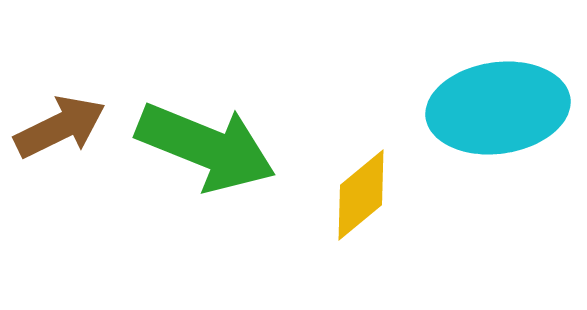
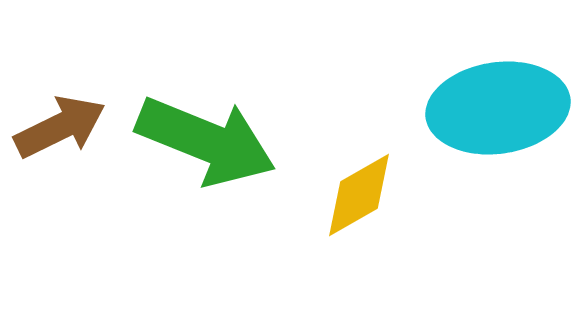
green arrow: moved 6 px up
yellow diamond: moved 2 px left; rotated 10 degrees clockwise
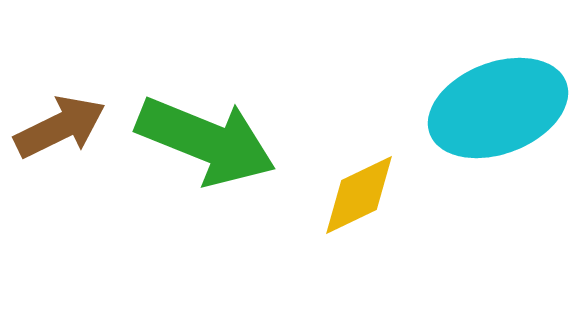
cyan ellipse: rotated 13 degrees counterclockwise
yellow diamond: rotated 4 degrees clockwise
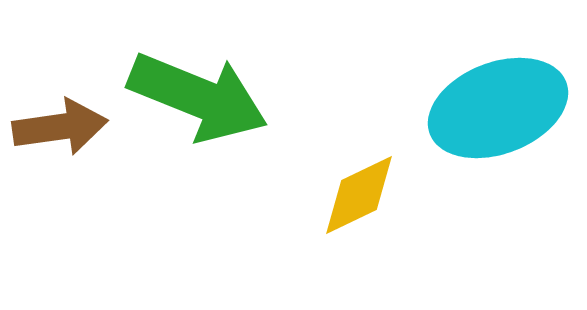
brown arrow: rotated 18 degrees clockwise
green arrow: moved 8 px left, 44 px up
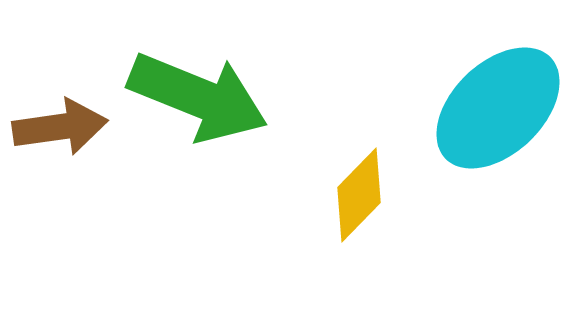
cyan ellipse: rotated 23 degrees counterclockwise
yellow diamond: rotated 20 degrees counterclockwise
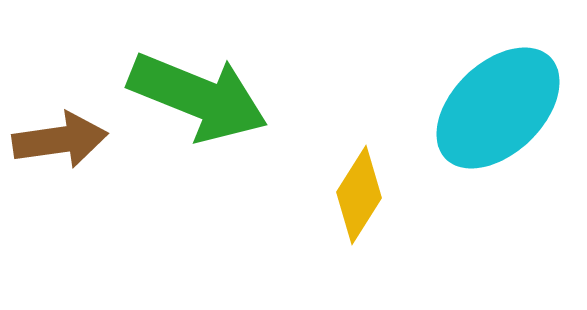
brown arrow: moved 13 px down
yellow diamond: rotated 12 degrees counterclockwise
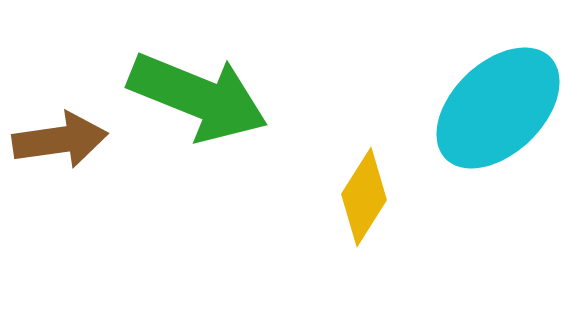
yellow diamond: moved 5 px right, 2 px down
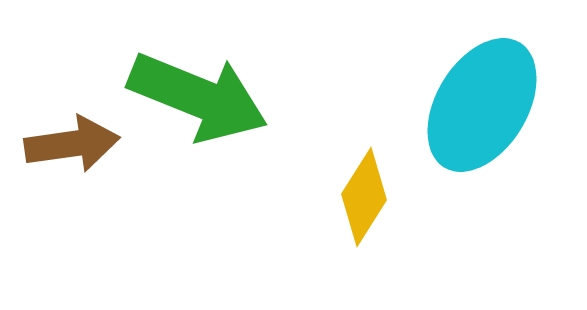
cyan ellipse: moved 16 px left, 3 px up; rotated 15 degrees counterclockwise
brown arrow: moved 12 px right, 4 px down
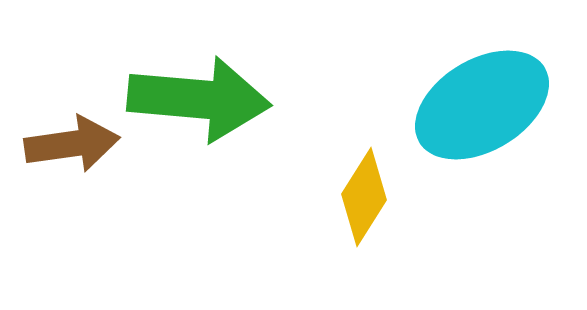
green arrow: moved 1 px right, 2 px down; rotated 17 degrees counterclockwise
cyan ellipse: rotated 28 degrees clockwise
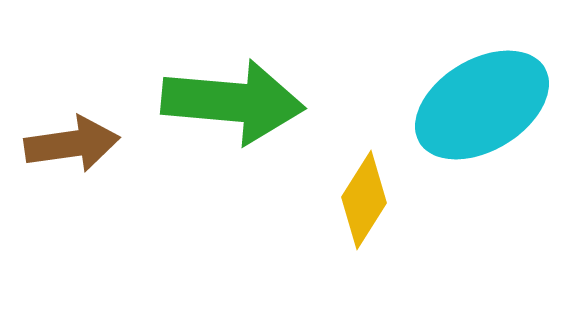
green arrow: moved 34 px right, 3 px down
yellow diamond: moved 3 px down
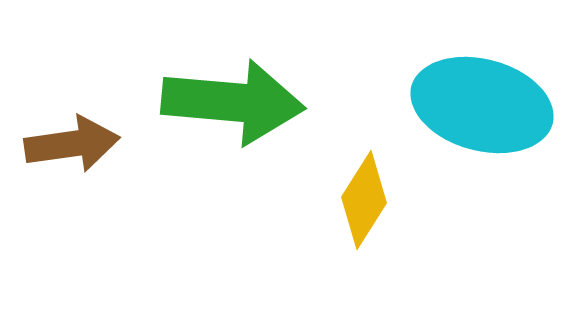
cyan ellipse: rotated 46 degrees clockwise
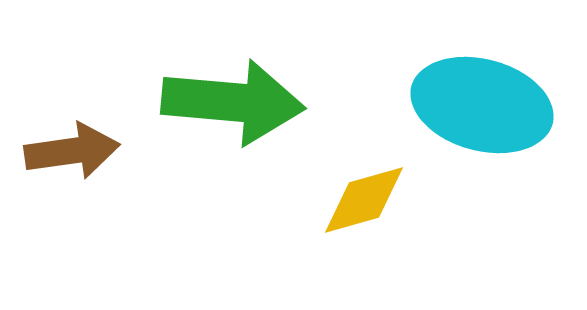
brown arrow: moved 7 px down
yellow diamond: rotated 42 degrees clockwise
